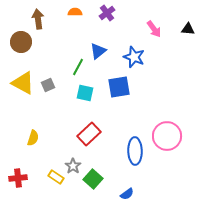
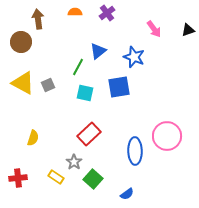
black triangle: moved 1 px down; rotated 24 degrees counterclockwise
gray star: moved 1 px right, 4 px up
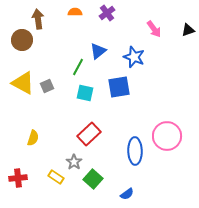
brown circle: moved 1 px right, 2 px up
gray square: moved 1 px left, 1 px down
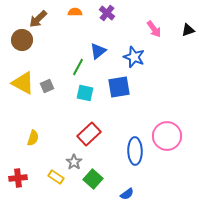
purple cross: rotated 14 degrees counterclockwise
brown arrow: rotated 126 degrees counterclockwise
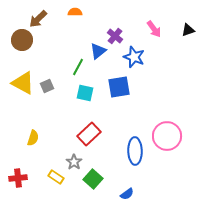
purple cross: moved 8 px right, 23 px down
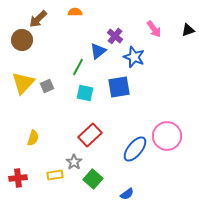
yellow triangle: rotated 45 degrees clockwise
red rectangle: moved 1 px right, 1 px down
blue ellipse: moved 2 px up; rotated 40 degrees clockwise
yellow rectangle: moved 1 px left, 2 px up; rotated 42 degrees counterclockwise
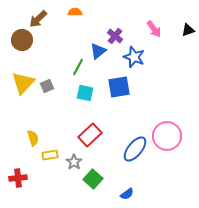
yellow semicircle: rotated 35 degrees counterclockwise
yellow rectangle: moved 5 px left, 20 px up
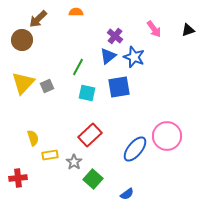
orange semicircle: moved 1 px right
blue triangle: moved 10 px right, 5 px down
cyan square: moved 2 px right
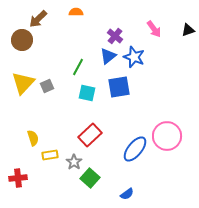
green square: moved 3 px left, 1 px up
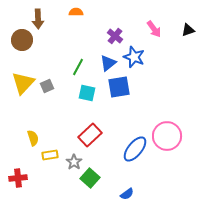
brown arrow: rotated 48 degrees counterclockwise
blue triangle: moved 7 px down
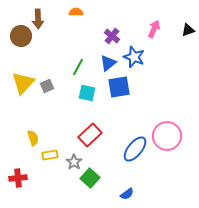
pink arrow: rotated 120 degrees counterclockwise
purple cross: moved 3 px left
brown circle: moved 1 px left, 4 px up
